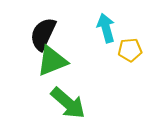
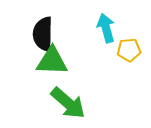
black semicircle: rotated 24 degrees counterclockwise
yellow pentagon: moved 1 px left
green triangle: rotated 24 degrees clockwise
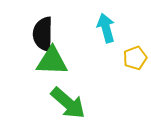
yellow pentagon: moved 6 px right, 8 px down; rotated 15 degrees counterclockwise
